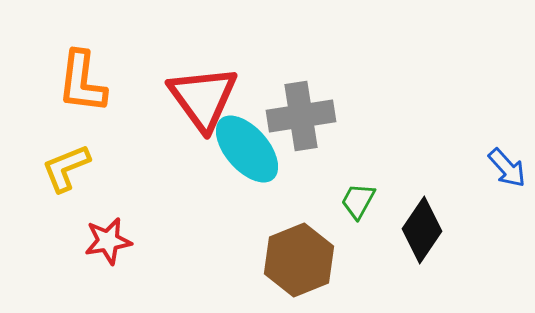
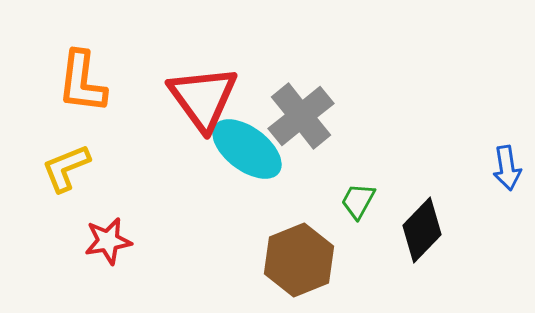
gray cross: rotated 30 degrees counterclockwise
cyan ellipse: rotated 12 degrees counterclockwise
blue arrow: rotated 33 degrees clockwise
black diamond: rotated 10 degrees clockwise
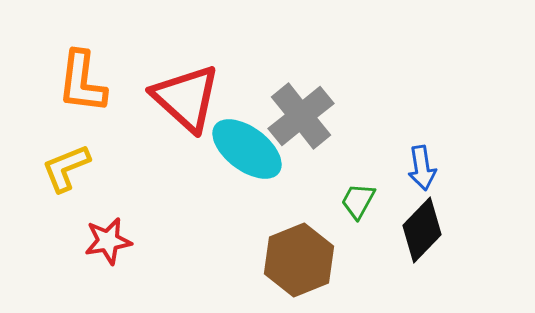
red triangle: moved 17 px left; rotated 12 degrees counterclockwise
blue arrow: moved 85 px left
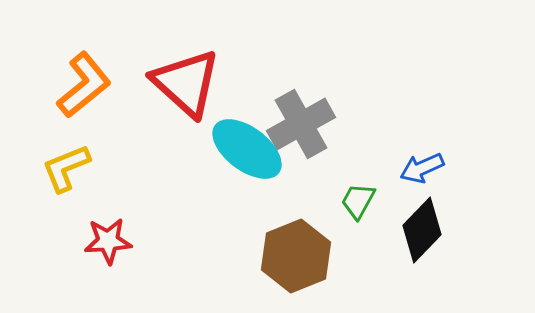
orange L-shape: moved 2 px right, 3 px down; rotated 136 degrees counterclockwise
red triangle: moved 15 px up
gray cross: moved 8 px down; rotated 10 degrees clockwise
blue arrow: rotated 75 degrees clockwise
red star: rotated 6 degrees clockwise
brown hexagon: moved 3 px left, 4 px up
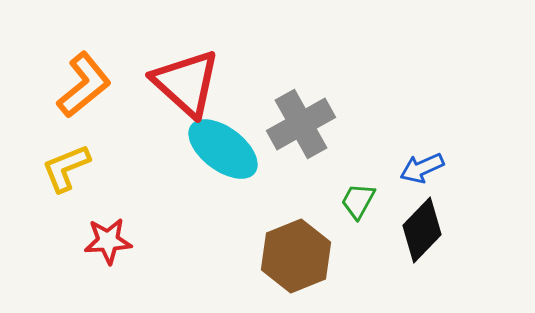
cyan ellipse: moved 24 px left
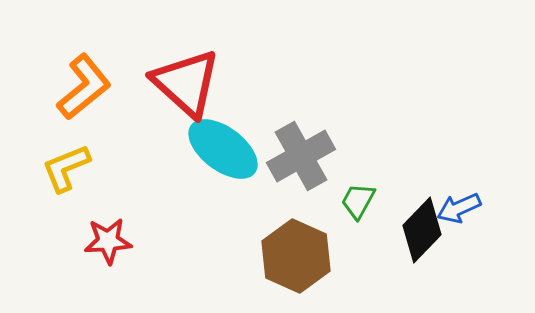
orange L-shape: moved 2 px down
gray cross: moved 32 px down
blue arrow: moved 37 px right, 40 px down
brown hexagon: rotated 14 degrees counterclockwise
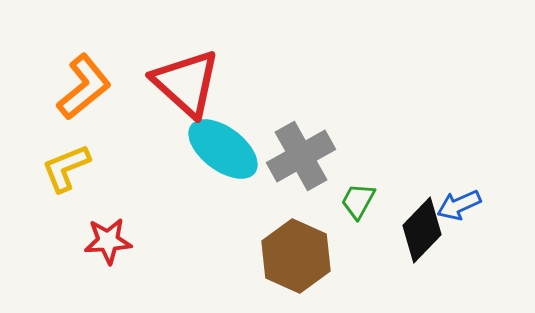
blue arrow: moved 3 px up
